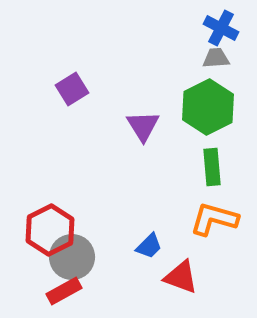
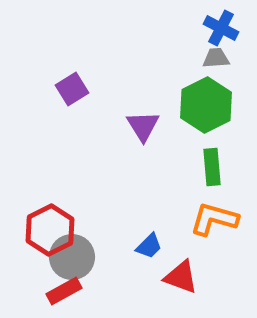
green hexagon: moved 2 px left, 2 px up
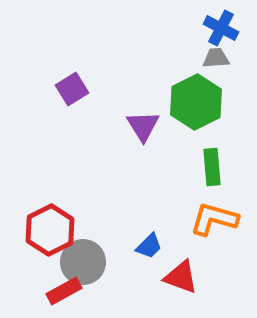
green hexagon: moved 10 px left, 3 px up
gray circle: moved 11 px right, 5 px down
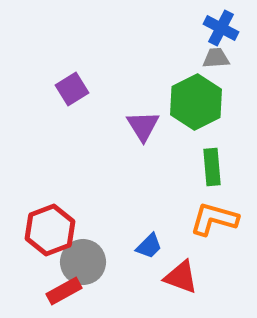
red hexagon: rotated 6 degrees clockwise
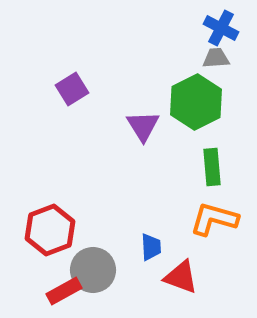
blue trapezoid: moved 2 px right, 1 px down; rotated 48 degrees counterclockwise
gray circle: moved 10 px right, 8 px down
